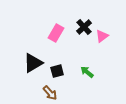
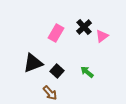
black triangle: rotated 10 degrees clockwise
black square: rotated 32 degrees counterclockwise
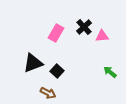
pink triangle: rotated 32 degrees clockwise
green arrow: moved 23 px right
brown arrow: moved 2 px left; rotated 21 degrees counterclockwise
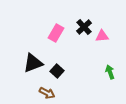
green arrow: rotated 32 degrees clockwise
brown arrow: moved 1 px left
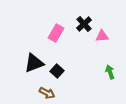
black cross: moved 3 px up
black triangle: moved 1 px right
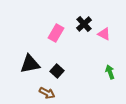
pink triangle: moved 2 px right, 2 px up; rotated 32 degrees clockwise
black triangle: moved 4 px left, 1 px down; rotated 10 degrees clockwise
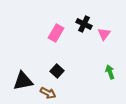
black cross: rotated 21 degrees counterclockwise
pink triangle: rotated 40 degrees clockwise
black triangle: moved 7 px left, 17 px down
brown arrow: moved 1 px right
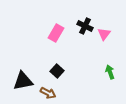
black cross: moved 1 px right, 2 px down
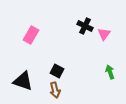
pink rectangle: moved 25 px left, 2 px down
black square: rotated 16 degrees counterclockwise
black triangle: rotated 30 degrees clockwise
brown arrow: moved 7 px right, 3 px up; rotated 49 degrees clockwise
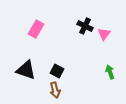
pink rectangle: moved 5 px right, 6 px up
black triangle: moved 3 px right, 11 px up
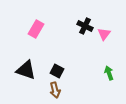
green arrow: moved 1 px left, 1 px down
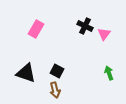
black triangle: moved 3 px down
